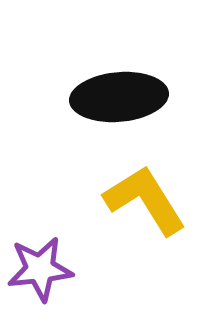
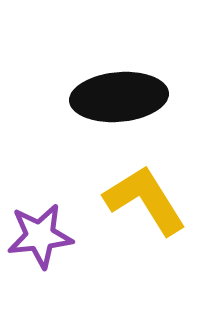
purple star: moved 33 px up
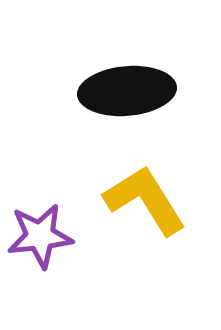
black ellipse: moved 8 px right, 6 px up
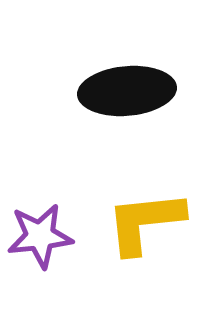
yellow L-shape: moved 22 px down; rotated 64 degrees counterclockwise
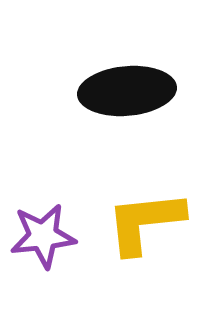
purple star: moved 3 px right
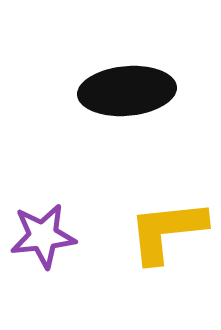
yellow L-shape: moved 22 px right, 9 px down
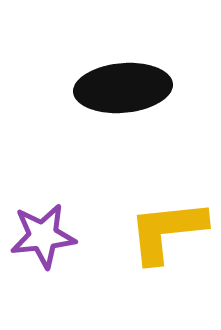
black ellipse: moved 4 px left, 3 px up
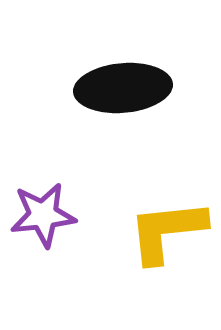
purple star: moved 21 px up
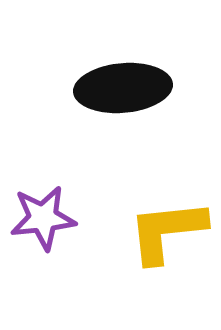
purple star: moved 3 px down
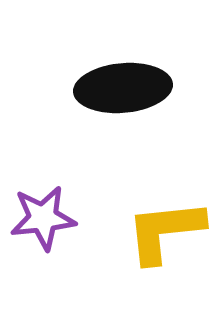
yellow L-shape: moved 2 px left
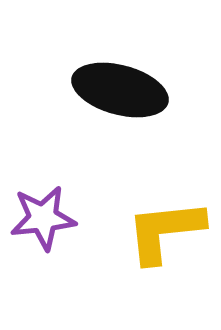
black ellipse: moved 3 px left, 2 px down; rotated 20 degrees clockwise
